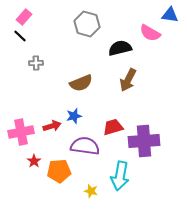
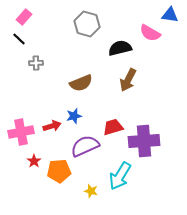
black line: moved 1 px left, 3 px down
purple semicircle: rotated 32 degrees counterclockwise
cyan arrow: rotated 20 degrees clockwise
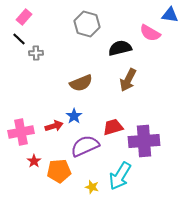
gray cross: moved 10 px up
blue star: rotated 21 degrees counterclockwise
red arrow: moved 2 px right
yellow star: moved 1 px right, 4 px up
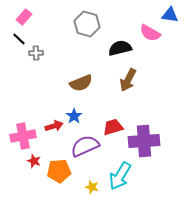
pink cross: moved 2 px right, 4 px down
red star: rotated 16 degrees counterclockwise
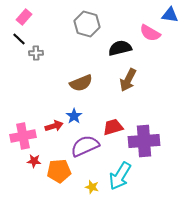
red star: rotated 16 degrees counterclockwise
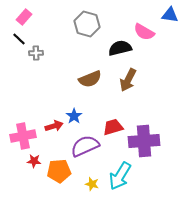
pink semicircle: moved 6 px left, 1 px up
brown semicircle: moved 9 px right, 4 px up
yellow star: moved 3 px up
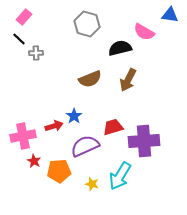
red star: rotated 24 degrees clockwise
